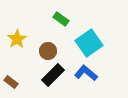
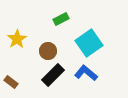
green rectangle: rotated 63 degrees counterclockwise
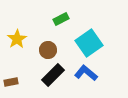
brown circle: moved 1 px up
brown rectangle: rotated 48 degrees counterclockwise
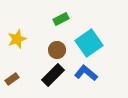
yellow star: rotated 12 degrees clockwise
brown circle: moved 9 px right
brown rectangle: moved 1 px right, 3 px up; rotated 24 degrees counterclockwise
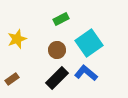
black rectangle: moved 4 px right, 3 px down
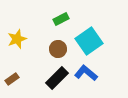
cyan square: moved 2 px up
brown circle: moved 1 px right, 1 px up
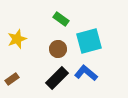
green rectangle: rotated 63 degrees clockwise
cyan square: rotated 20 degrees clockwise
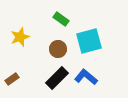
yellow star: moved 3 px right, 2 px up
blue L-shape: moved 4 px down
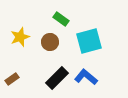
brown circle: moved 8 px left, 7 px up
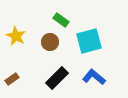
green rectangle: moved 1 px down
yellow star: moved 4 px left, 1 px up; rotated 24 degrees counterclockwise
blue L-shape: moved 8 px right
